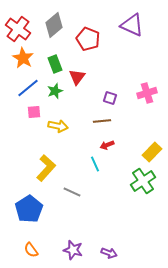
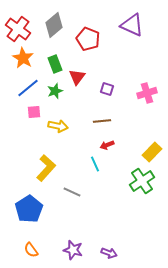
purple square: moved 3 px left, 9 px up
green cross: moved 1 px left
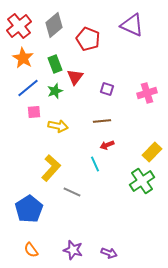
red cross: moved 1 px right, 3 px up; rotated 15 degrees clockwise
red triangle: moved 2 px left
yellow L-shape: moved 5 px right
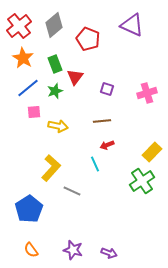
gray line: moved 1 px up
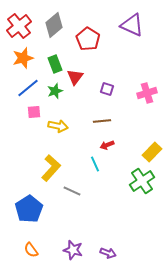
red pentagon: rotated 10 degrees clockwise
orange star: rotated 25 degrees clockwise
purple arrow: moved 1 px left
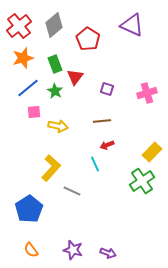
green star: rotated 21 degrees counterclockwise
